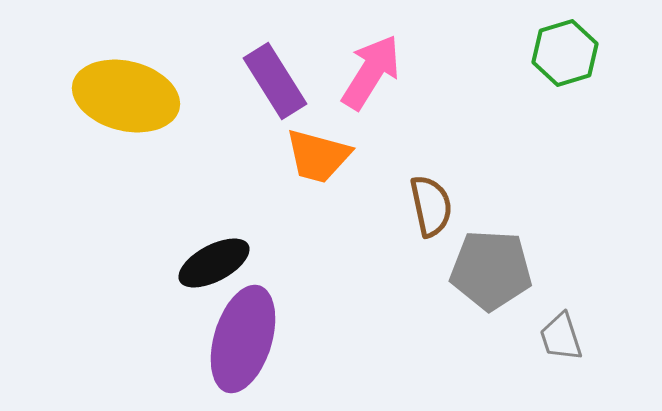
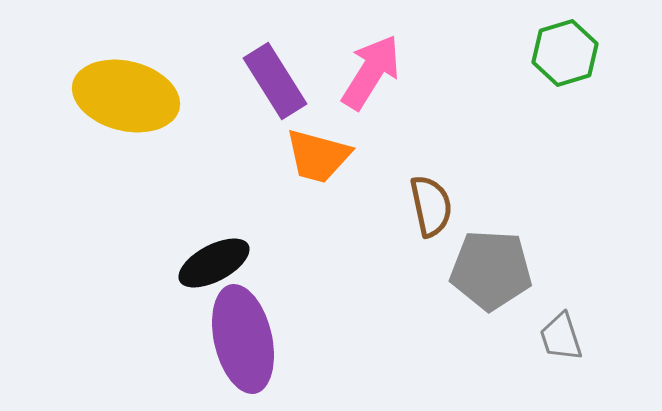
purple ellipse: rotated 30 degrees counterclockwise
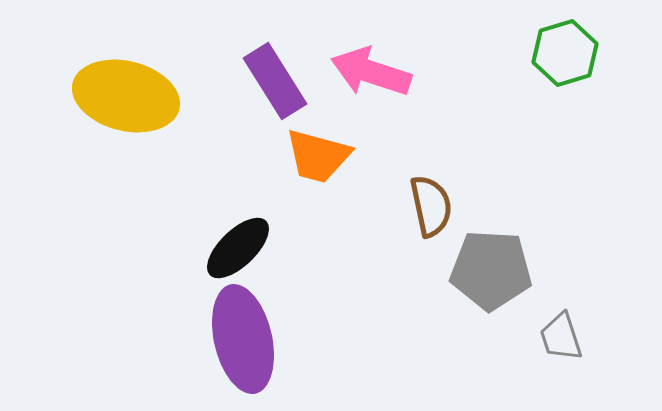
pink arrow: rotated 104 degrees counterclockwise
black ellipse: moved 24 px right, 15 px up; rotated 16 degrees counterclockwise
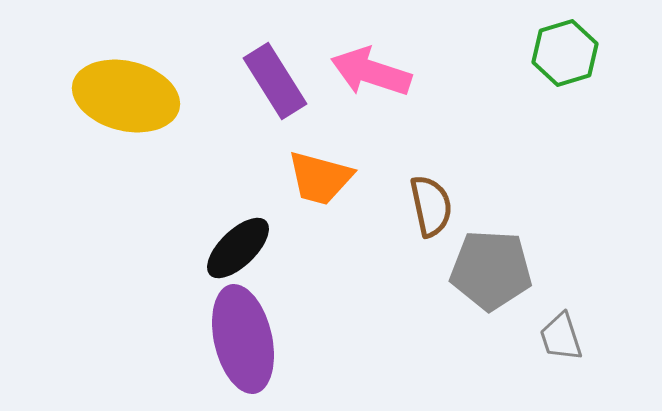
orange trapezoid: moved 2 px right, 22 px down
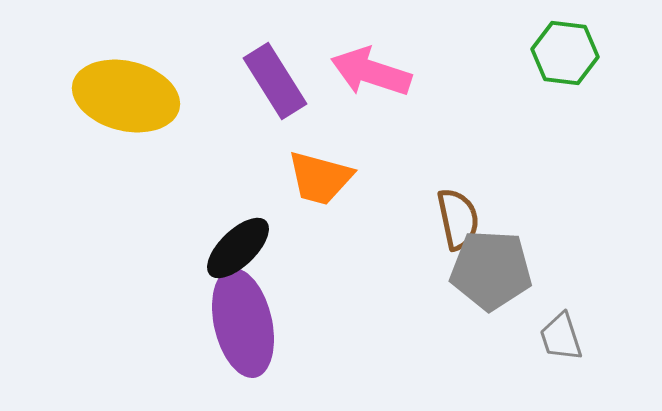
green hexagon: rotated 24 degrees clockwise
brown semicircle: moved 27 px right, 13 px down
purple ellipse: moved 16 px up
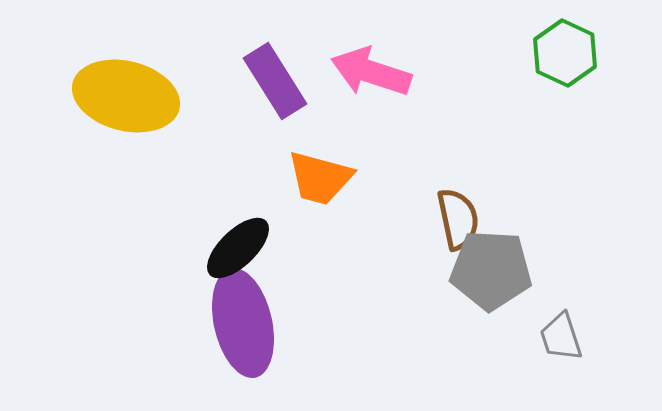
green hexagon: rotated 18 degrees clockwise
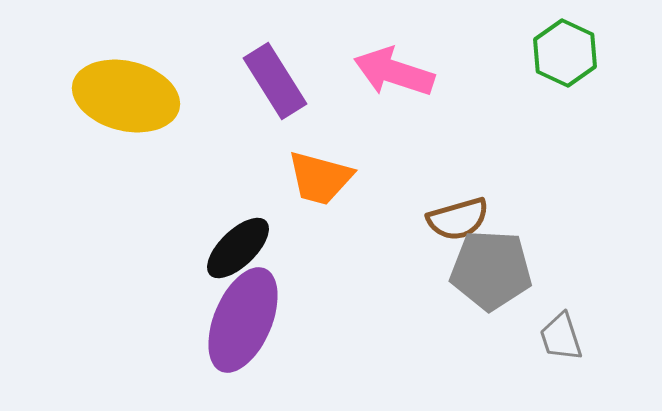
pink arrow: moved 23 px right
brown semicircle: rotated 86 degrees clockwise
purple ellipse: moved 3 px up; rotated 36 degrees clockwise
